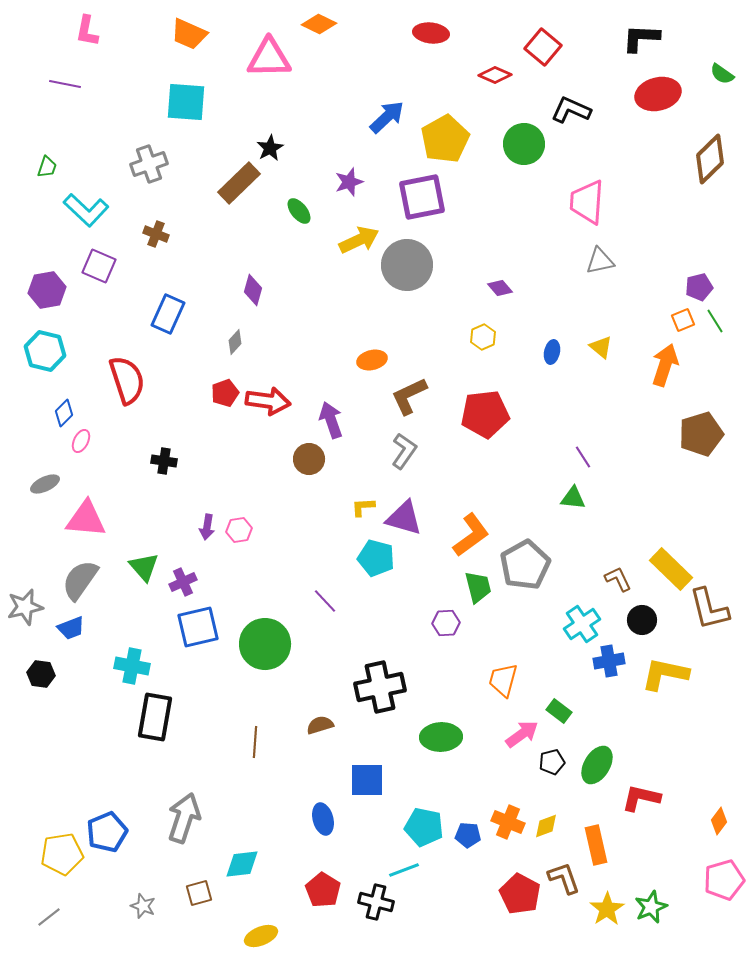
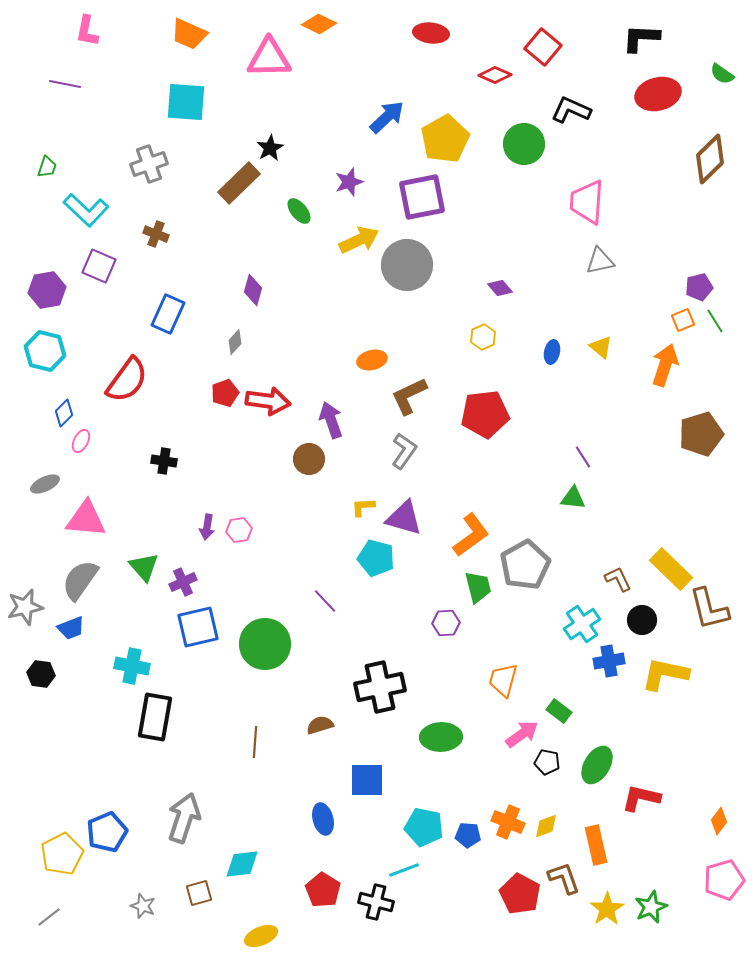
red semicircle at (127, 380): rotated 54 degrees clockwise
black pentagon at (552, 762): moved 5 px left; rotated 25 degrees clockwise
yellow pentagon at (62, 854): rotated 18 degrees counterclockwise
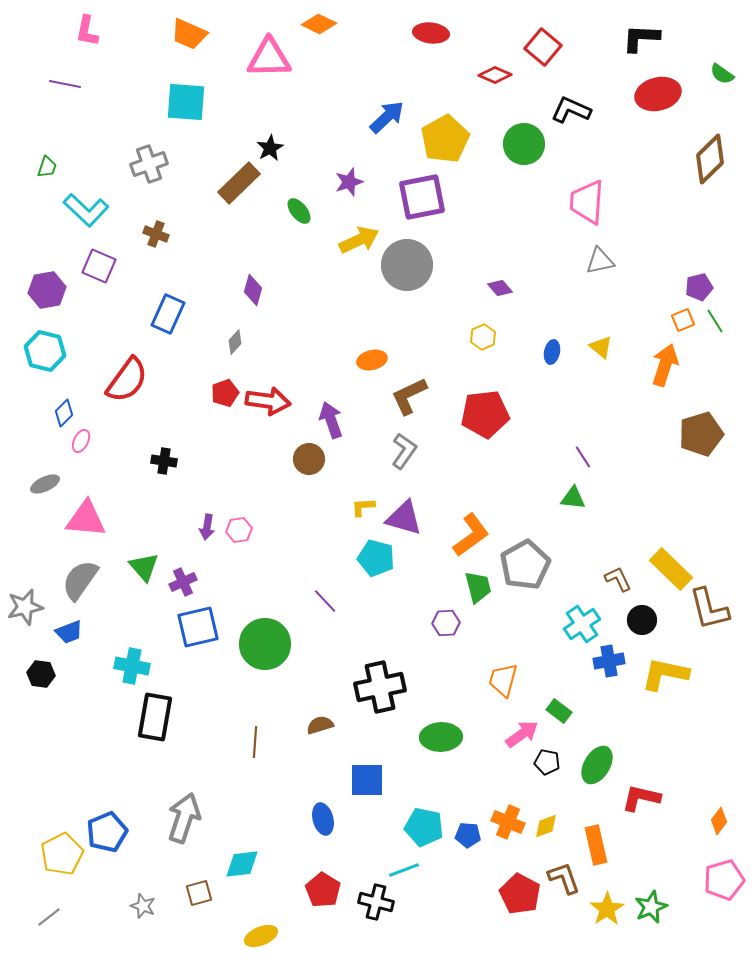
blue trapezoid at (71, 628): moved 2 px left, 4 px down
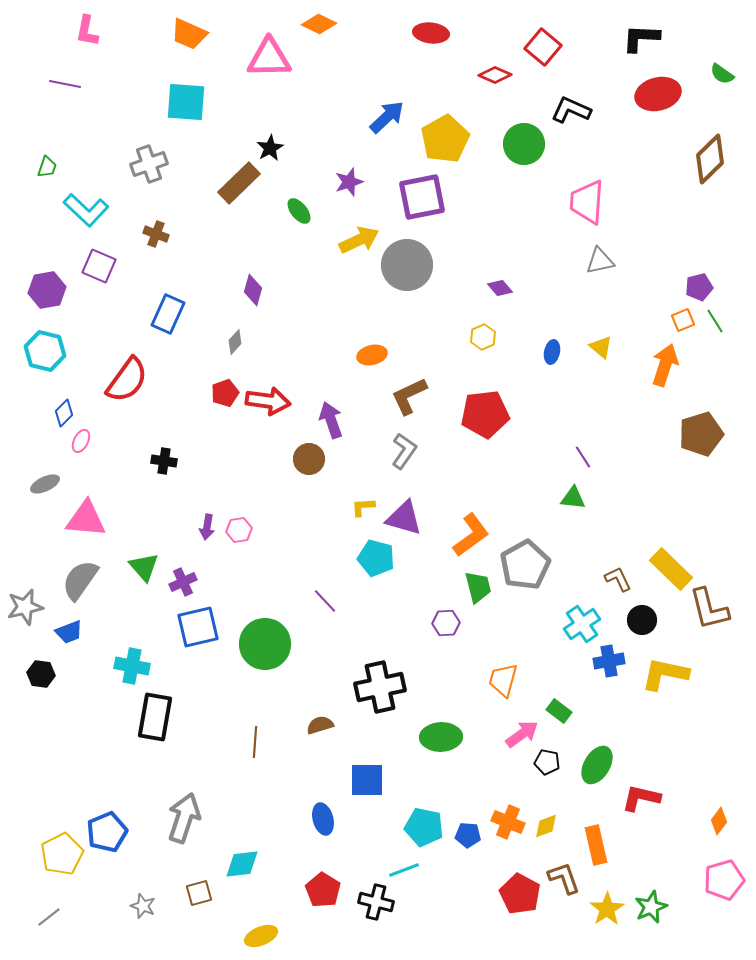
orange ellipse at (372, 360): moved 5 px up
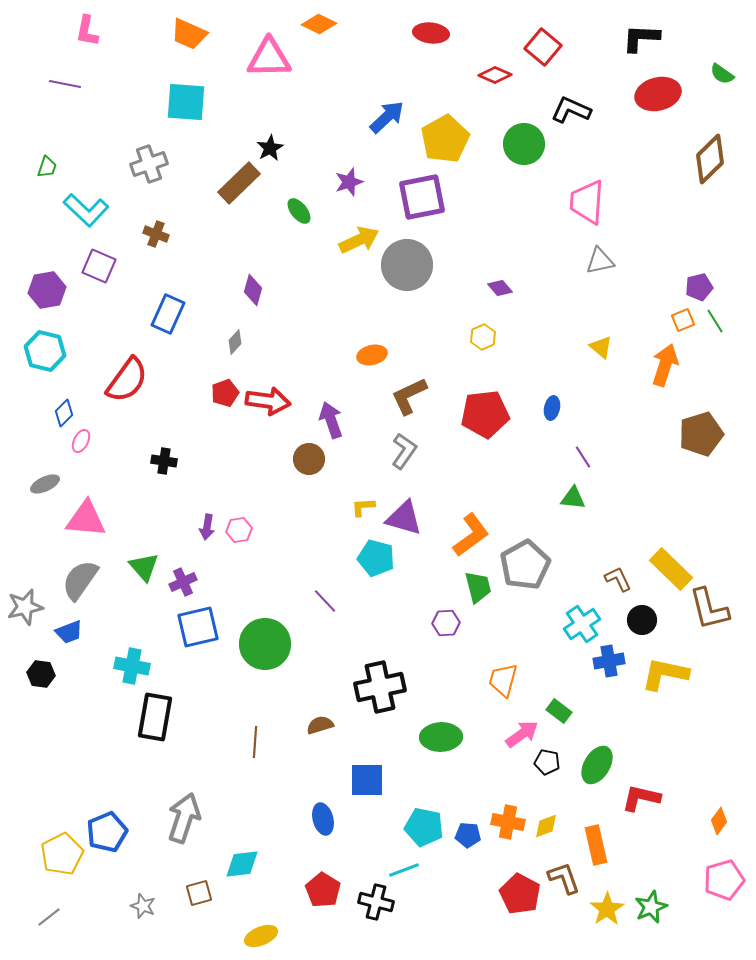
blue ellipse at (552, 352): moved 56 px down
orange cross at (508, 822): rotated 12 degrees counterclockwise
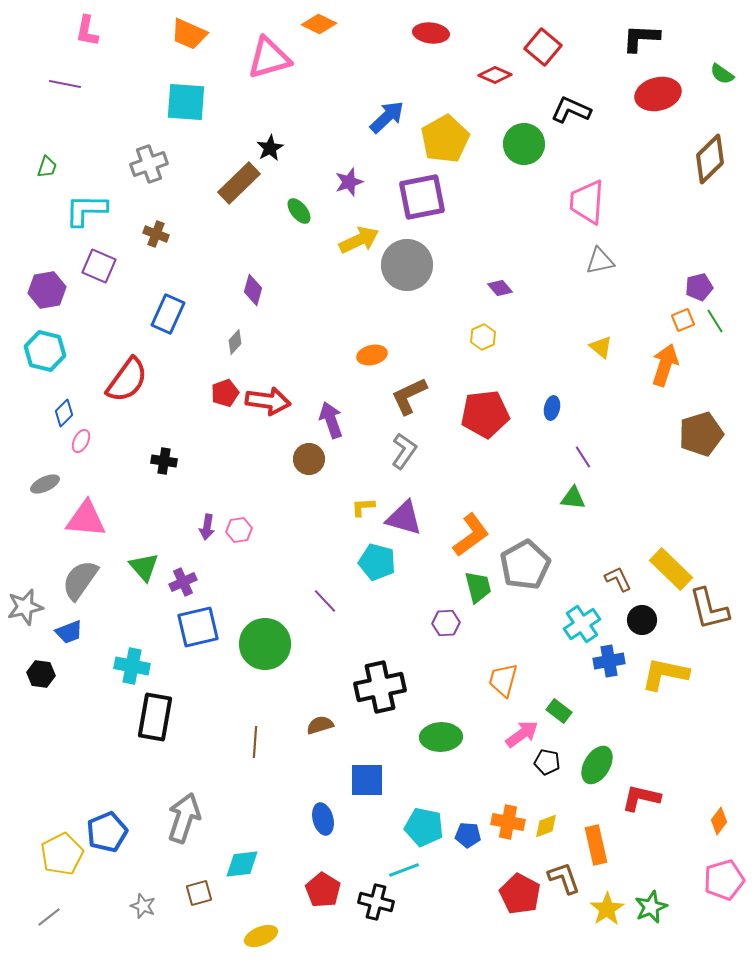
pink triangle at (269, 58): rotated 15 degrees counterclockwise
cyan L-shape at (86, 210): rotated 138 degrees clockwise
cyan pentagon at (376, 558): moved 1 px right, 4 px down
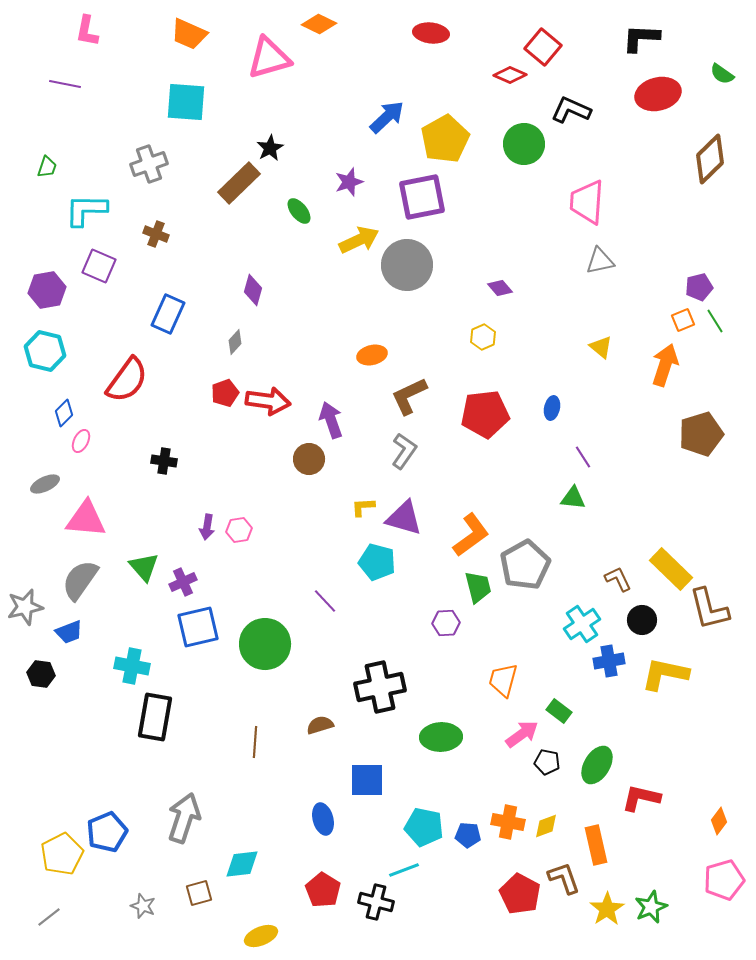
red diamond at (495, 75): moved 15 px right
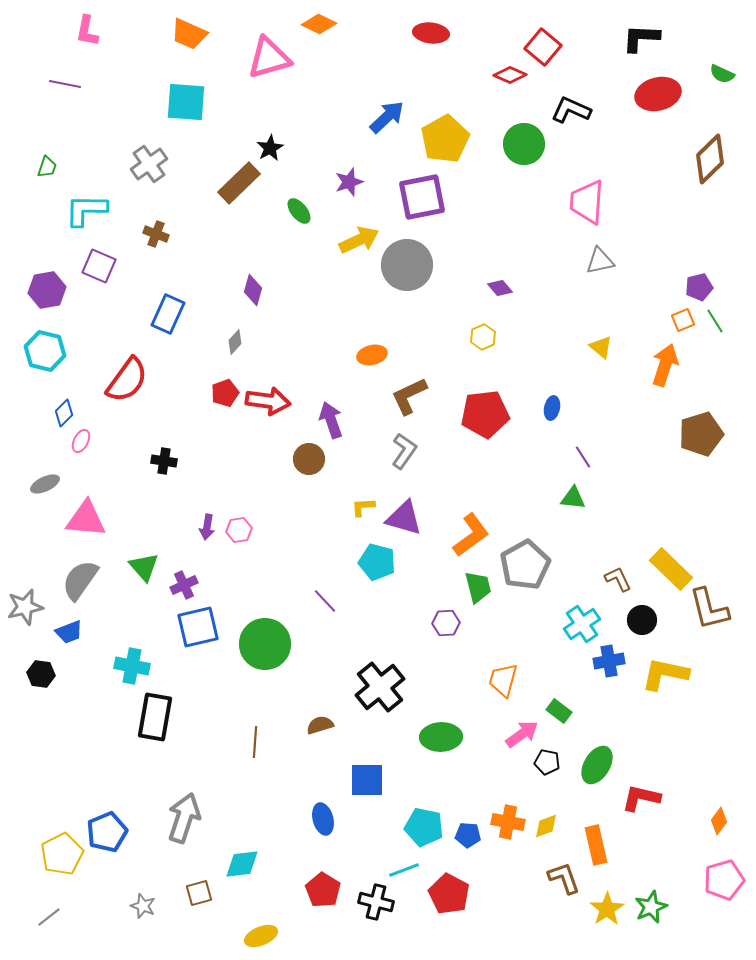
green semicircle at (722, 74): rotated 10 degrees counterclockwise
gray cross at (149, 164): rotated 15 degrees counterclockwise
purple cross at (183, 582): moved 1 px right, 3 px down
black cross at (380, 687): rotated 27 degrees counterclockwise
red pentagon at (520, 894): moved 71 px left
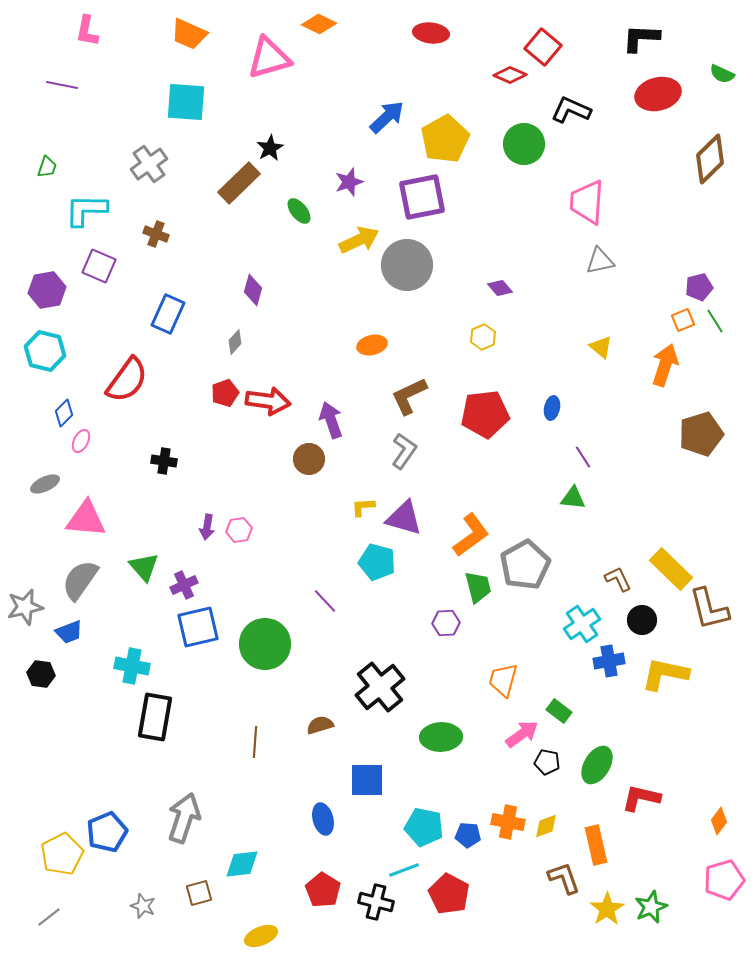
purple line at (65, 84): moved 3 px left, 1 px down
orange ellipse at (372, 355): moved 10 px up
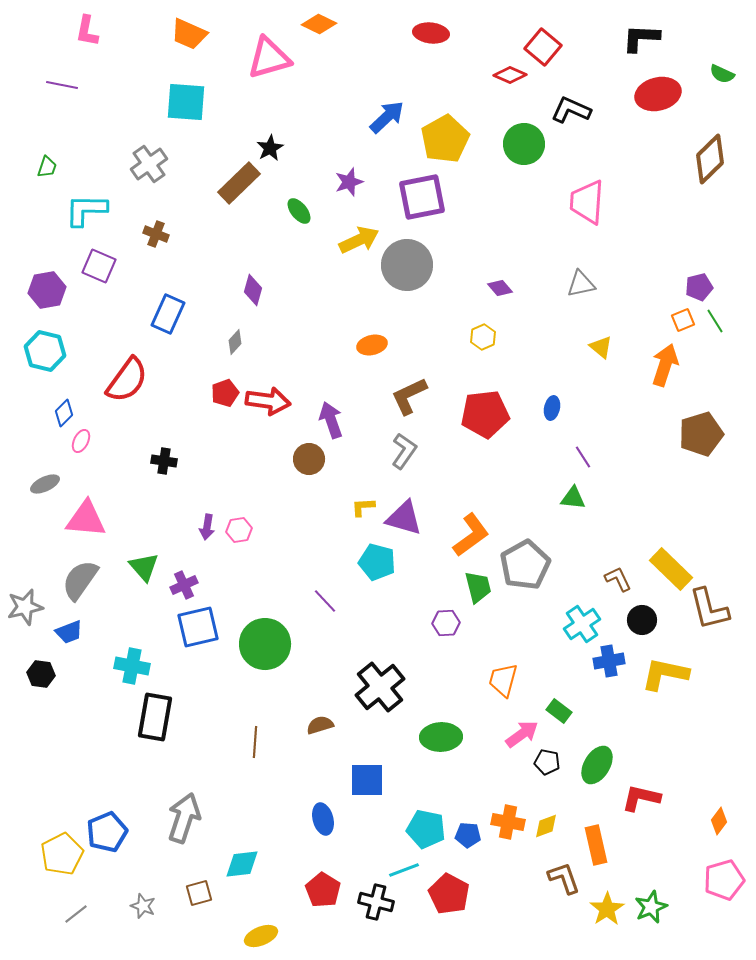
gray triangle at (600, 261): moved 19 px left, 23 px down
cyan pentagon at (424, 827): moved 2 px right, 2 px down
gray line at (49, 917): moved 27 px right, 3 px up
